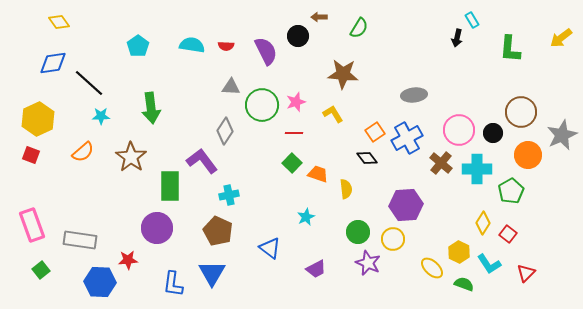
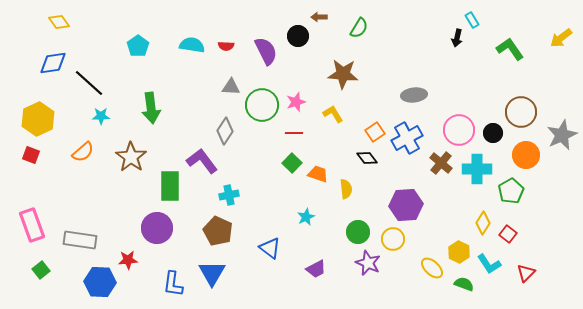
green L-shape at (510, 49): rotated 140 degrees clockwise
orange circle at (528, 155): moved 2 px left
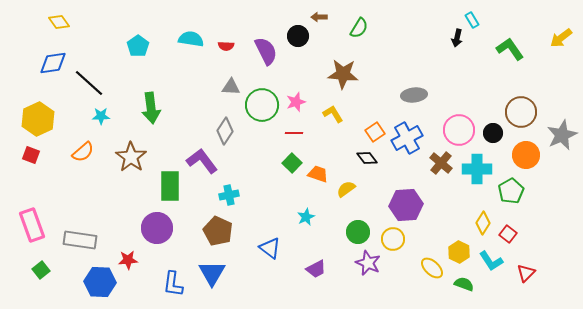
cyan semicircle at (192, 45): moved 1 px left, 6 px up
yellow semicircle at (346, 189): rotated 120 degrees counterclockwise
cyan L-shape at (489, 264): moved 2 px right, 3 px up
